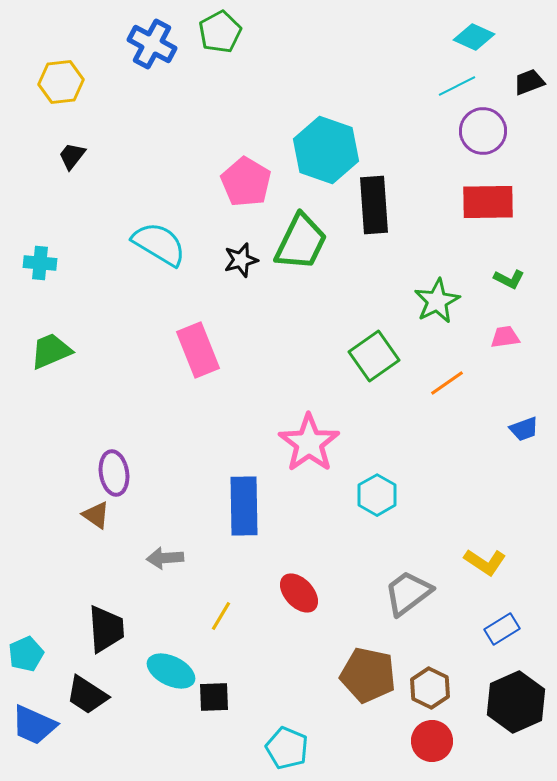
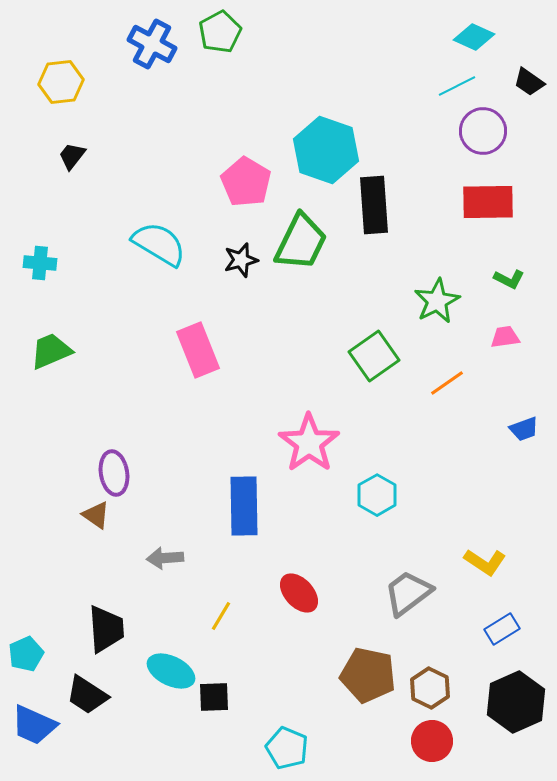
black trapezoid at (529, 82): rotated 124 degrees counterclockwise
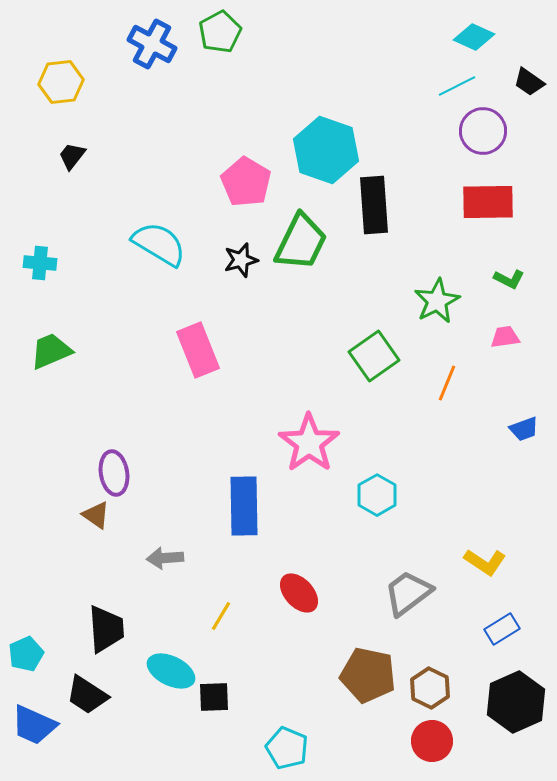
orange line at (447, 383): rotated 33 degrees counterclockwise
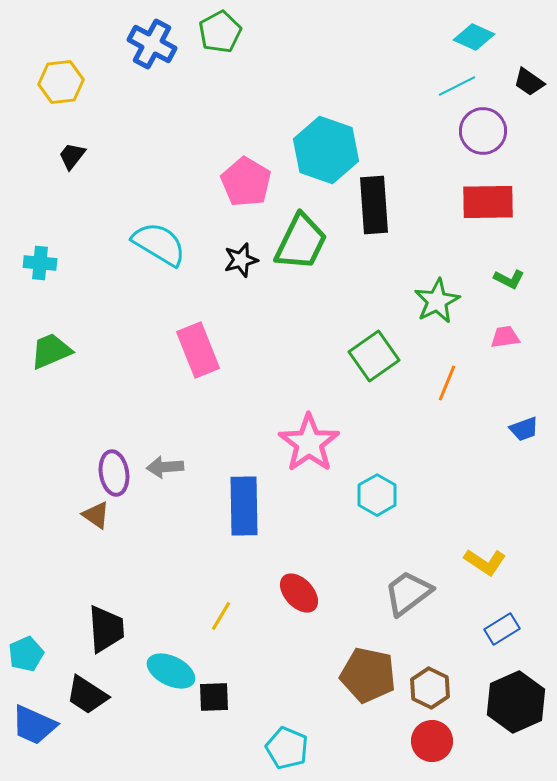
gray arrow at (165, 558): moved 91 px up
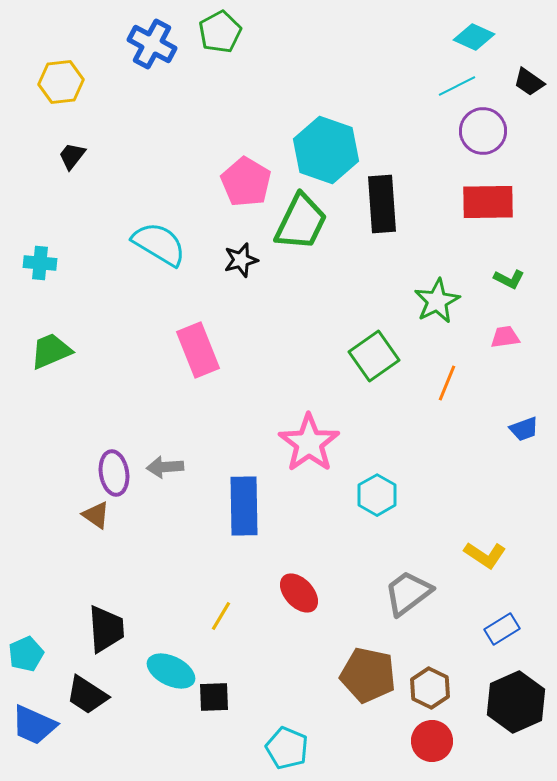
black rectangle at (374, 205): moved 8 px right, 1 px up
green trapezoid at (301, 242): moved 20 px up
yellow L-shape at (485, 562): moved 7 px up
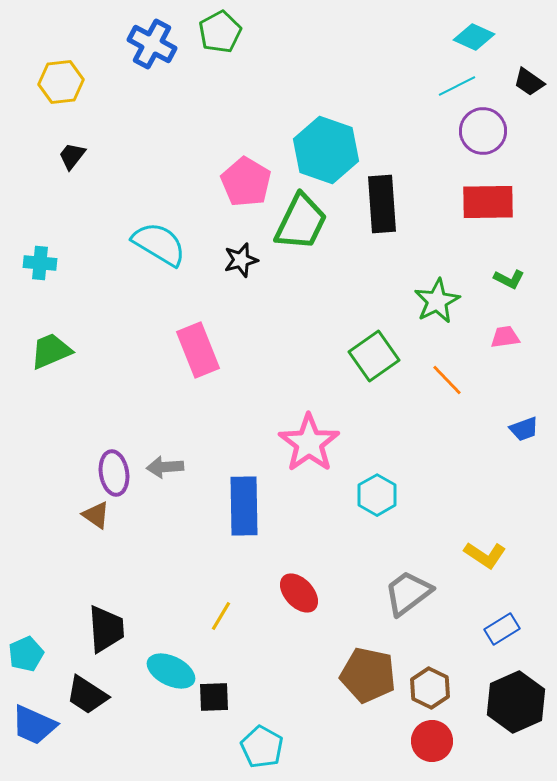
orange line at (447, 383): moved 3 px up; rotated 66 degrees counterclockwise
cyan pentagon at (287, 748): moved 25 px left, 1 px up; rotated 6 degrees clockwise
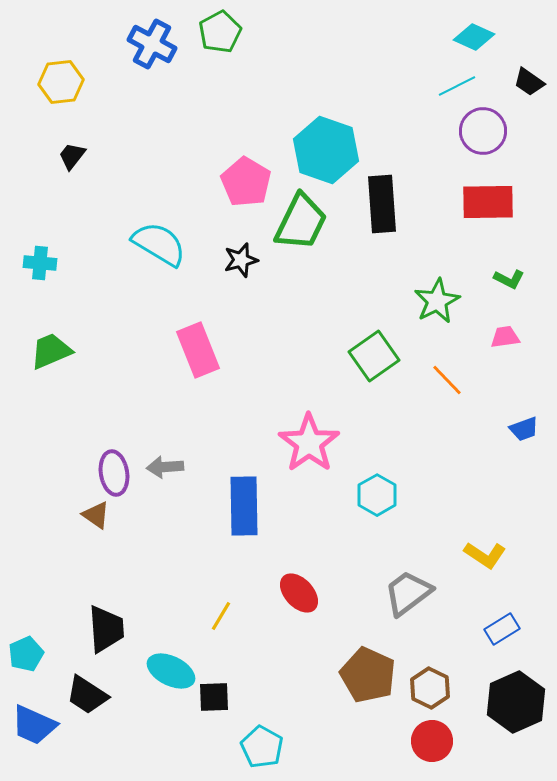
brown pentagon at (368, 675): rotated 12 degrees clockwise
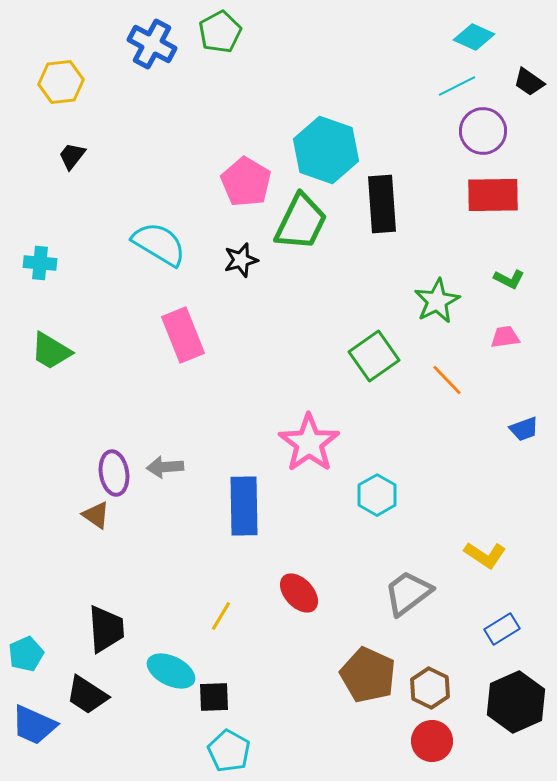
red rectangle at (488, 202): moved 5 px right, 7 px up
pink rectangle at (198, 350): moved 15 px left, 15 px up
green trapezoid at (51, 351): rotated 126 degrees counterclockwise
cyan pentagon at (262, 747): moved 33 px left, 4 px down
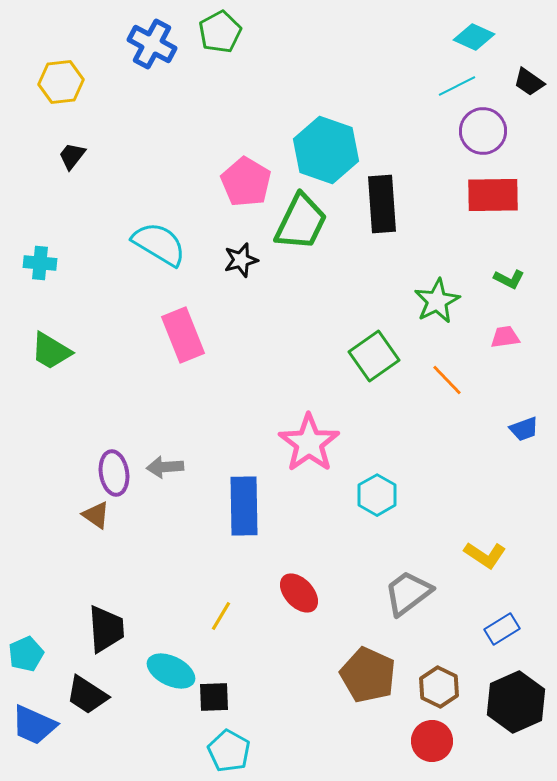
brown hexagon at (430, 688): moved 9 px right, 1 px up
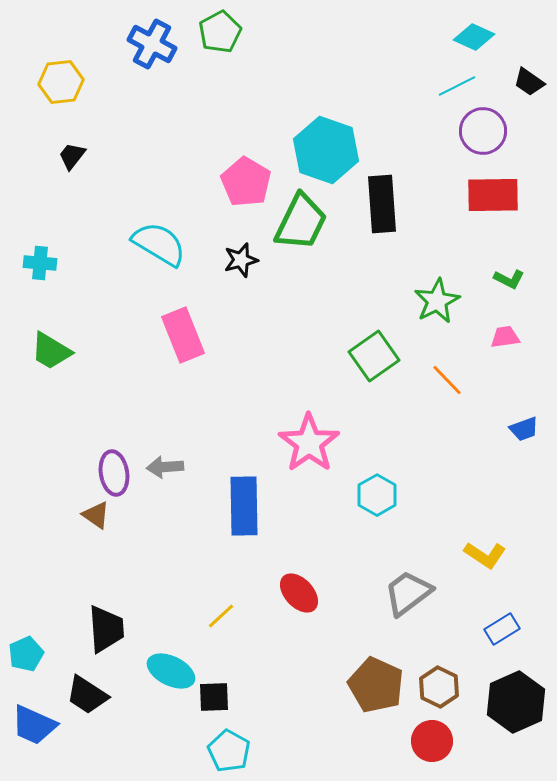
yellow line at (221, 616): rotated 16 degrees clockwise
brown pentagon at (368, 675): moved 8 px right, 10 px down
